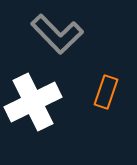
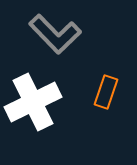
gray L-shape: moved 2 px left
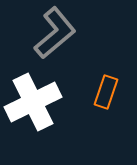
gray L-shape: moved 1 px up; rotated 86 degrees counterclockwise
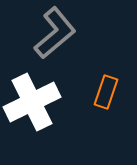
white cross: moved 1 px left
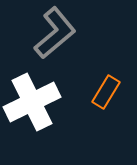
orange rectangle: rotated 12 degrees clockwise
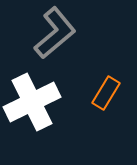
orange rectangle: moved 1 px down
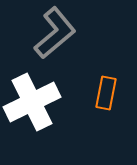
orange rectangle: rotated 20 degrees counterclockwise
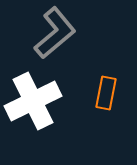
white cross: moved 1 px right, 1 px up
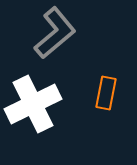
white cross: moved 3 px down
